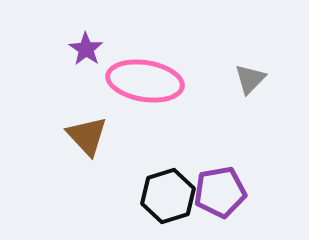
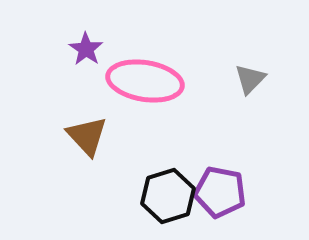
purple pentagon: rotated 21 degrees clockwise
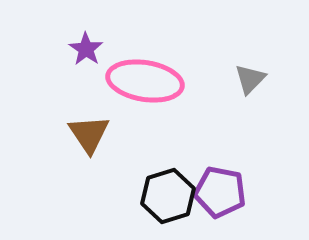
brown triangle: moved 2 px right, 2 px up; rotated 9 degrees clockwise
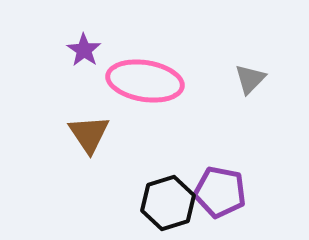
purple star: moved 2 px left, 1 px down
black hexagon: moved 7 px down
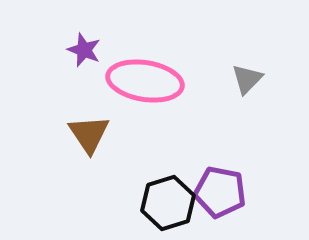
purple star: rotated 12 degrees counterclockwise
gray triangle: moved 3 px left
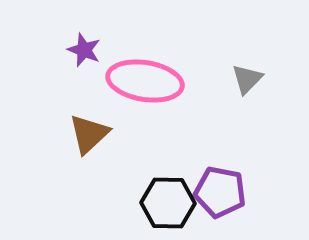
brown triangle: rotated 21 degrees clockwise
black hexagon: rotated 18 degrees clockwise
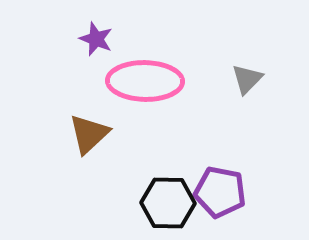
purple star: moved 12 px right, 11 px up
pink ellipse: rotated 8 degrees counterclockwise
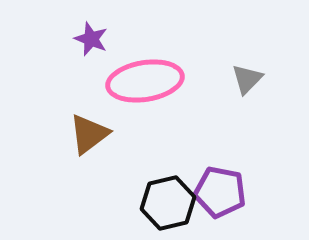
purple star: moved 5 px left
pink ellipse: rotated 10 degrees counterclockwise
brown triangle: rotated 6 degrees clockwise
black hexagon: rotated 14 degrees counterclockwise
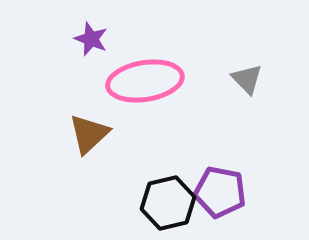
gray triangle: rotated 28 degrees counterclockwise
brown triangle: rotated 6 degrees counterclockwise
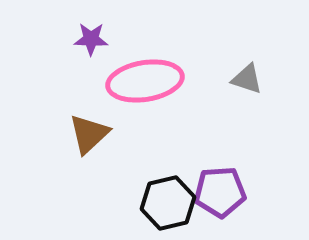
purple star: rotated 20 degrees counterclockwise
gray triangle: rotated 28 degrees counterclockwise
purple pentagon: rotated 15 degrees counterclockwise
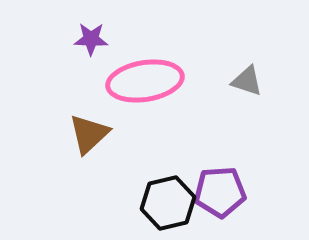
gray triangle: moved 2 px down
